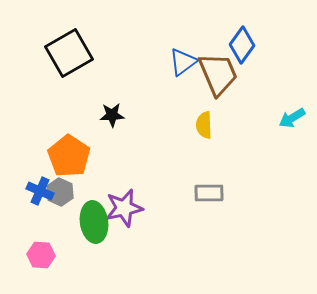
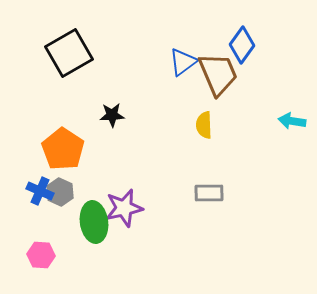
cyan arrow: moved 3 px down; rotated 40 degrees clockwise
orange pentagon: moved 6 px left, 7 px up
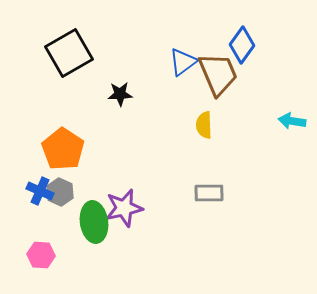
black star: moved 8 px right, 21 px up
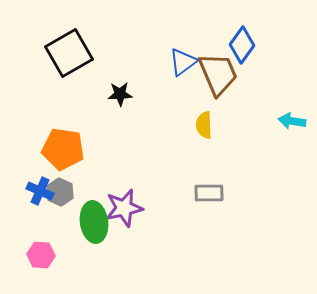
orange pentagon: rotated 24 degrees counterclockwise
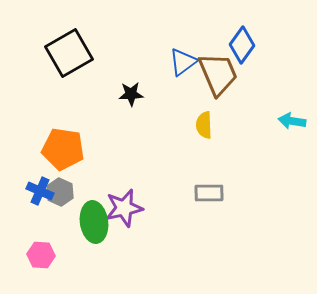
black star: moved 11 px right
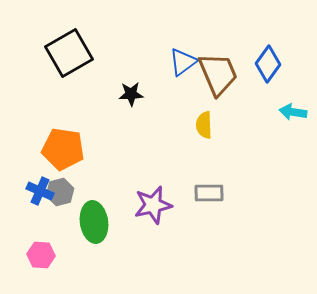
blue diamond: moved 26 px right, 19 px down
cyan arrow: moved 1 px right, 9 px up
gray hexagon: rotated 20 degrees clockwise
purple star: moved 29 px right, 3 px up
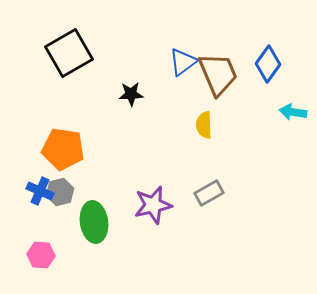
gray rectangle: rotated 28 degrees counterclockwise
